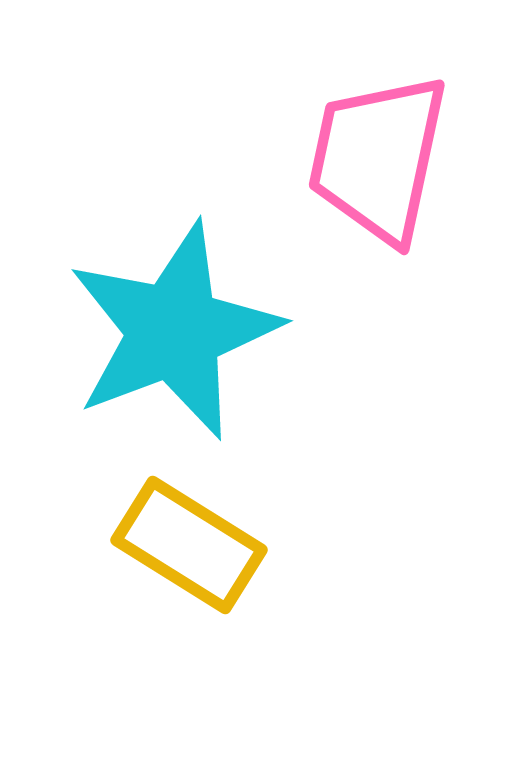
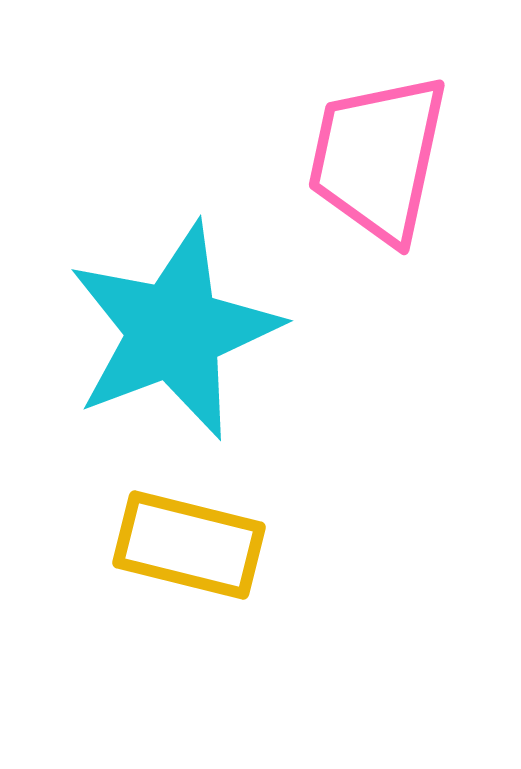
yellow rectangle: rotated 18 degrees counterclockwise
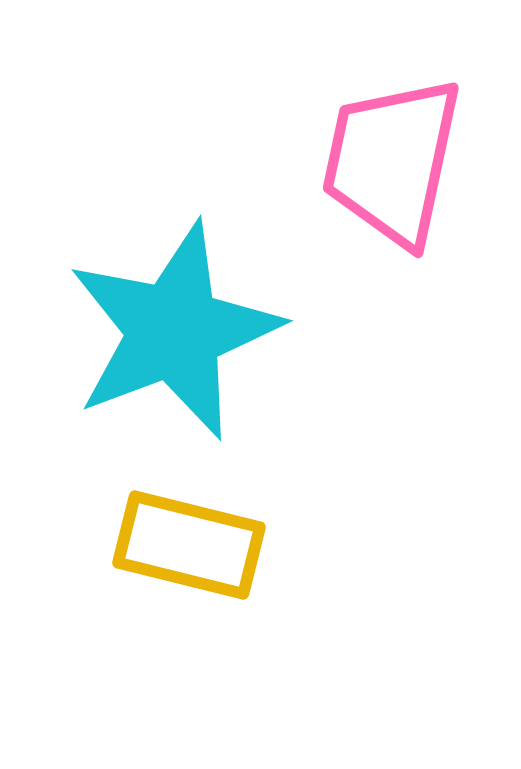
pink trapezoid: moved 14 px right, 3 px down
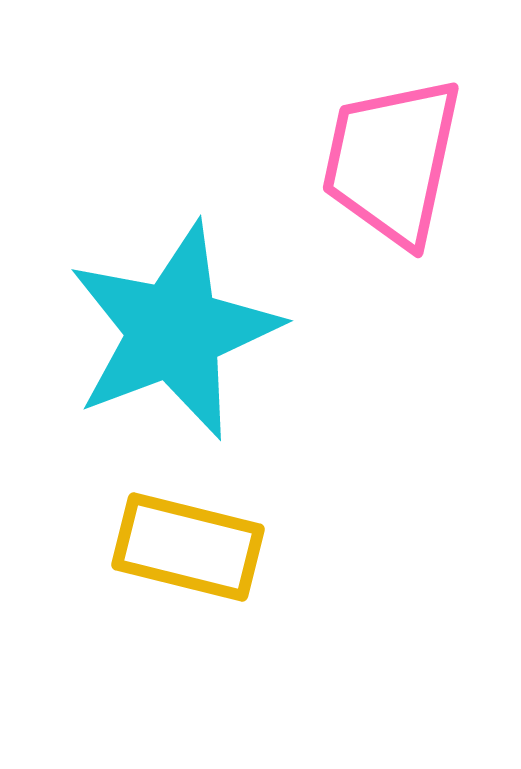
yellow rectangle: moved 1 px left, 2 px down
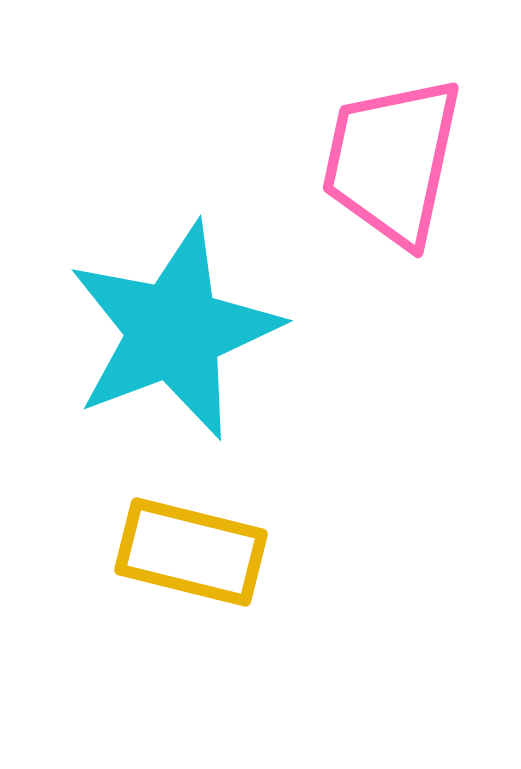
yellow rectangle: moved 3 px right, 5 px down
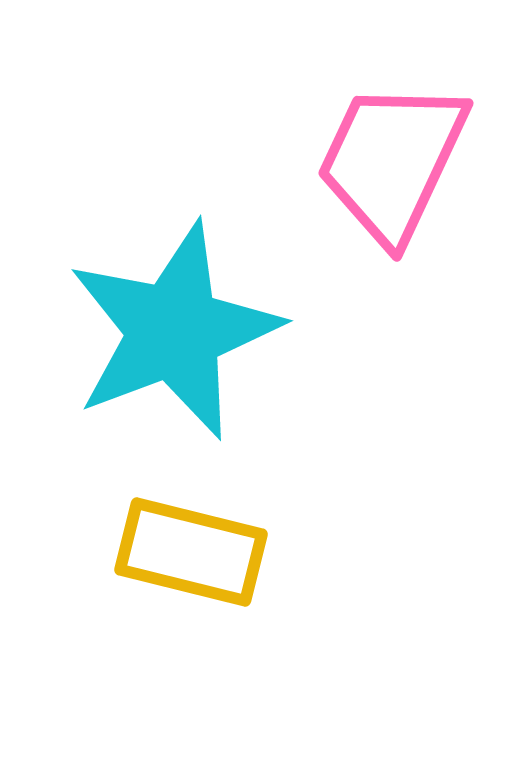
pink trapezoid: rotated 13 degrees clockwise
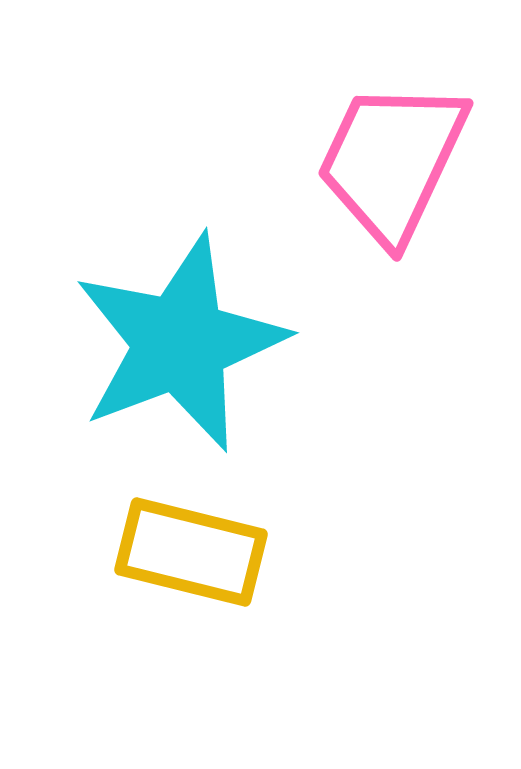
cyan star: moved 6 px right, 12 px down
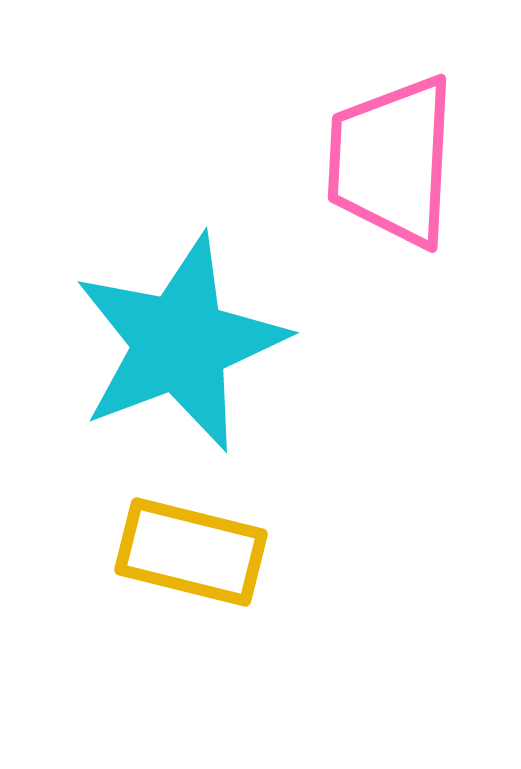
pink trapezoid: rotated 22 degrees counterclockwise
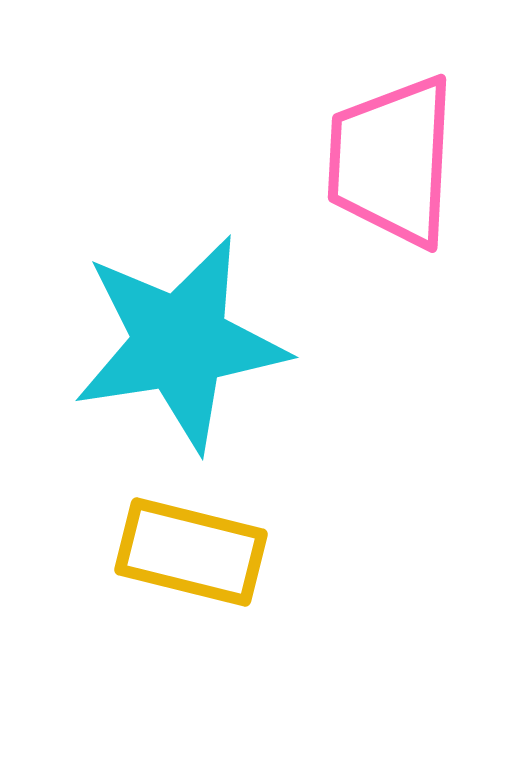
cyan star: rotated 12 degrees clockwise
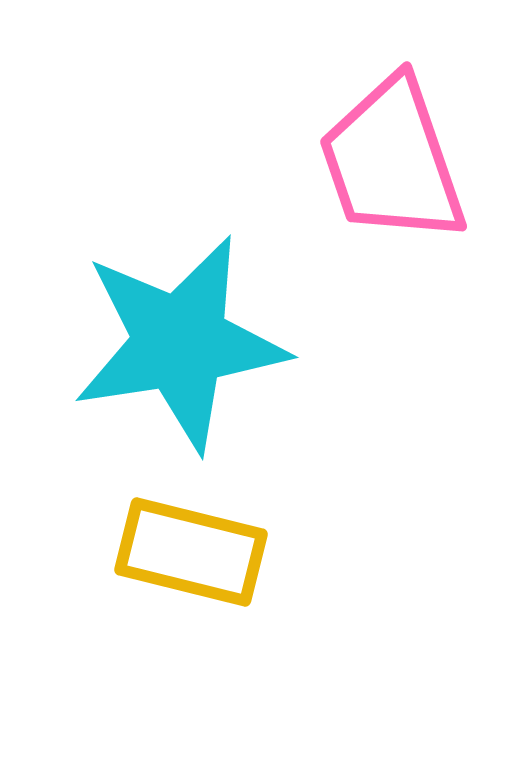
pink trapezoid: rotated 22 degrees counterclockwise
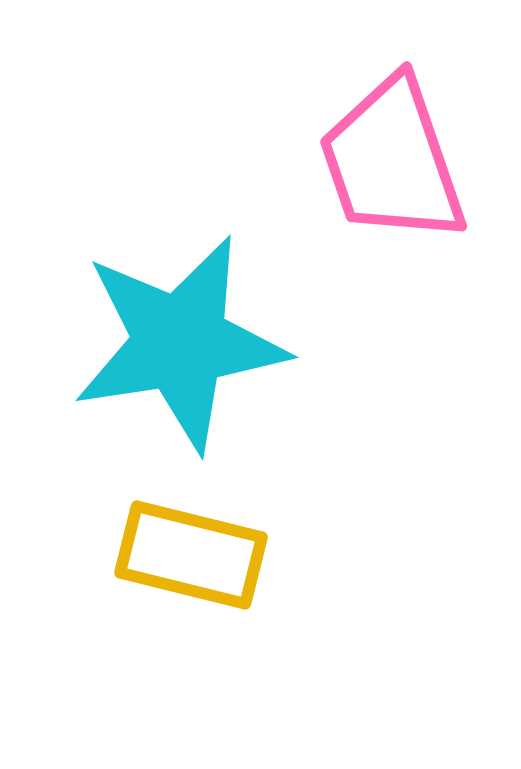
yellow rectangle: moved 3 px down
